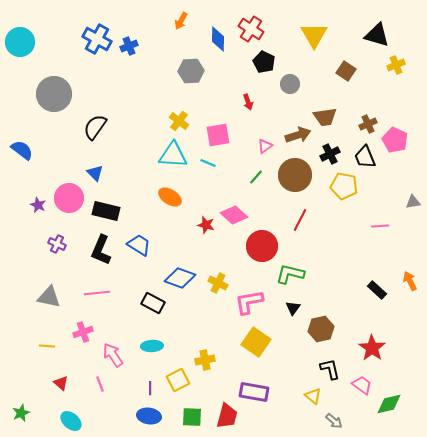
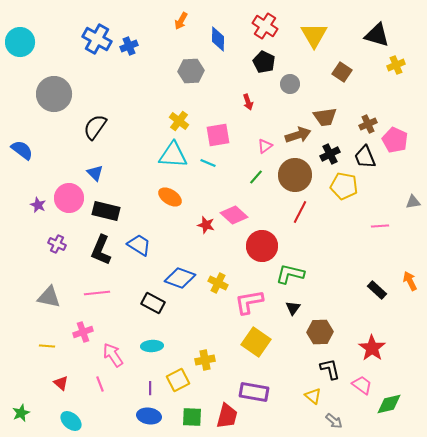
red cross at (251, 29): moved 14 px right, 3 px up
brown square at (346, 71): moved 4 px left, 1 px down
red line at (300, 220): moved 8 px up
brown hexagon at (321, 329): moved 1 px left, 3 px down; rotated 10 degrees clockwise
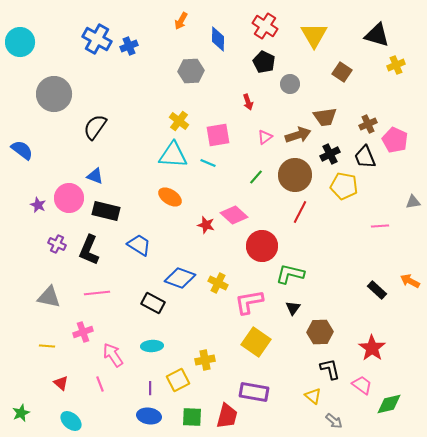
pink triangle at (265, 146): moved 9 px up
blue triangle at (95, 173): moved 3 px down; rotated 24 degrees counterclockwise
black L-shape at (101, 250): moved 12 px left
orange arrow at (410, 281): rotated 36 degrees counterclockwise
